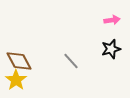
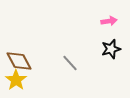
pink arrow: moved 3 px left, 1 px down
gray line: moved 1 px left, 2 px down
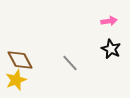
black star: rotated 30 degrees counterclockwise
brown diamond: moved 1 px right, 1 px up
yellow star: rotated 15 degrees clockwise
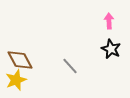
pink arrow: rotated 84 degrees counterclockwise
gray line: moved 3 px down
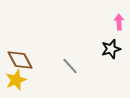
pink arrow: moved 10 px right, 1 px down
black star: rotated 30 degrees clockwise
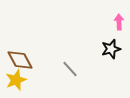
gray line: moved 3 px down
